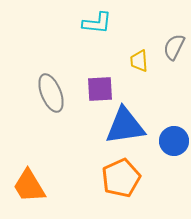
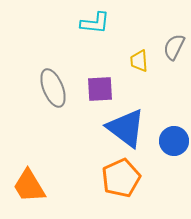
cyan L-shape: moved 2 px left
gray ellipse: moved 2 px right, 5 px up
blue triangle: moved 1 px right, 2 px down; rotated 45 degrees clockwise
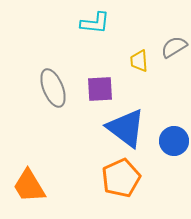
gray semicircle: rotated 32 degrees clockwise
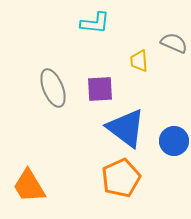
gray semicircle: moved 4 px up; rotated 56 degrees clockwise
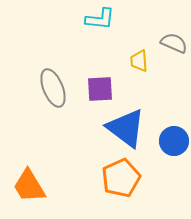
cyan L-shape: moved 5 px right, 4 px up
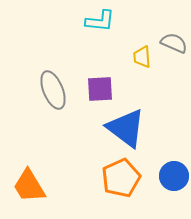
cyan L-shape: moved 2 px down
yellow trapezoid: moved 3 px right, 4 px up
gray ellipse: moved 2 px down
blue circle: moved 35 px down
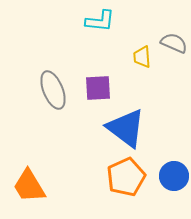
purple square: moved 2 px left, 1 px up
orange pentagon: moved 5 px right, 1 px up
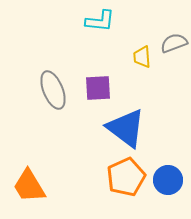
gray semicircle: rotated 44 degrees counterclockwise
blue circle: moved 6 px left, 4 px down
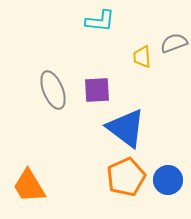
purple square: moved 1 px left, 2 px down
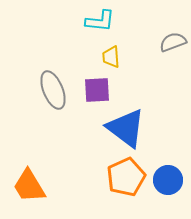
gray semicircle: moved 1 px left, 1 px up
yellow trapezoid: moved 31 px left
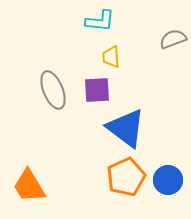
gray semicircle: moved 3 px up
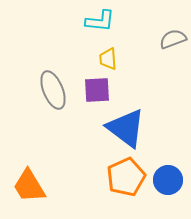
yellow trapezoid: moved 3 px left, 2 px down
